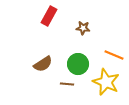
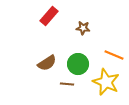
red rectangle: rotated 12 degrees clockwise
brown semicircle: moved 4 px right, 1 px up
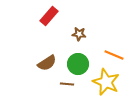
brown star: moved 4 px left, 6 px down
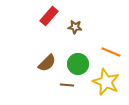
brown star: moved 4 px left, 7 px up
orange line: moved 3 px left, 3 px up
brown semicircle: rotated 12 degrees counterclockwise
brown line: moved 1 px down
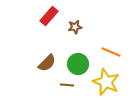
brown star: rotated 16 degrees counterclockwise
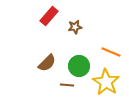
green circle: moved 1 px right, 2 px down
yellow star: rotated 8 degrees clockwise
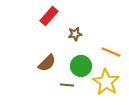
brown star: moved 7 px down
green circle: moved 2 px right
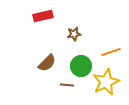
red rectangle: moved 6 px left; rotated 36 degrees clockwise
brown star: moved 1 px left
orange line: rotated 42 degrees counterclockwise
yellow star: rotated 16 degrees clockwise
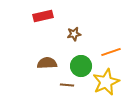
brown semicircle: rotated 138 degrees counterclockwise
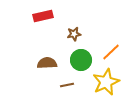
orange line: rotated 24 degrees counterclockwise
green circle: moved 6 px up
brown line: rotated 16 degrees counterclockwise
